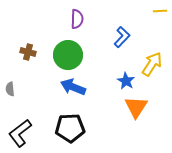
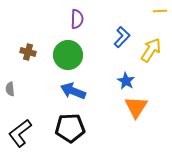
yellow arrow: moved 1 px left, 14 px up
blue arrow: moved 4 px down
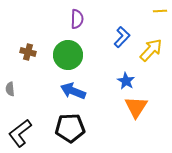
yellow arrow: rotated 10 degrees clockwise
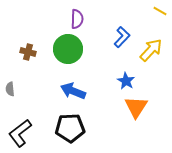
yellow line: rotated 32 degrees clockwise
green circle: moved 6 px up
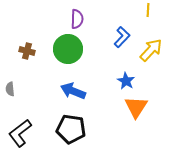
yellow line: moved 12 px left, 1 px up; rotated 64 degrees clockwise
brown cross: moved 1 px left, 1 px up
black pentagon: moved 1 px right, 1 px down; rotated 12 degrees clockwise
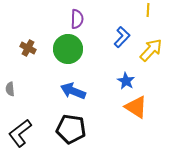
brown cross: moved 1 px right, 3 px up; rotated 14 degrees clockwise
orange triangle: rotated 30 degrees counterclockwise
